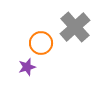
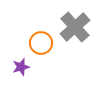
purple star: moved 6 px left
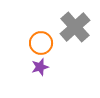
purple star: moved 19 px right
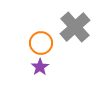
purple star: rotated 18 degrees counterclockwise
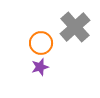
purple star: rotated 18 degrees clockwise
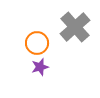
orange circle: moved 4 px left
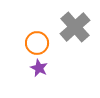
purple star: moved 1 px left, 1 px down; rotated 30 degrees counterclockwise
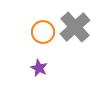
orange circle: moved 6 px right, 11 px up
